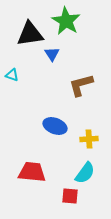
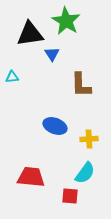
cyan triangle: moved 2 px down; rotated 24 degrees counterclockwise
brown L-shape: rotated 76 degrees counterclockwise
red trapezoid: moved 1 px left, 5 px down
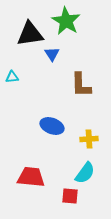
blue ellipse: moved 3 px left
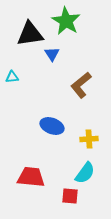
brown L-shape: rotated 52 degrees clockwise
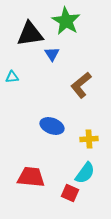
red square: moved 3 px up; rotated 18 degrees clockwise
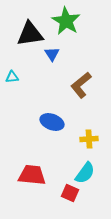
blue ellipse: moved 4 px up
red trapezoid: moved 1 px right, 2 px up
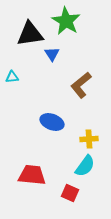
cyan semicircle: moved 7 px up
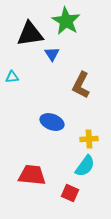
brown L-shape: rotated 24 degrees counterclockwise
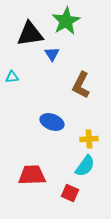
green star: rotated 12 degrees clockwise
red trapezoid: rotated 8 degrees counterclockwise
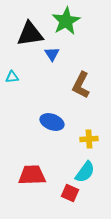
cyan semicircle: moved 6 px down
